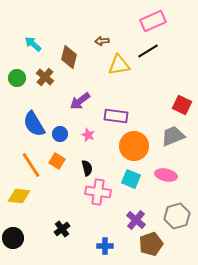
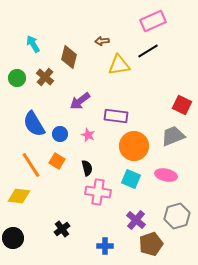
cyan arrow: rotated 18 degrees clockwise
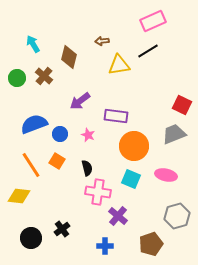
brown cross: moved 1 px left, 1 px up
blue semicircle: rotated 100 degrees clockwise
gray trapezoid: moved 1 px right, 2 px up
purple cross: moved 18 px left, 4 px up
black circle: moved 18 px right
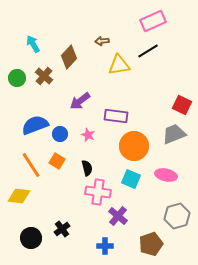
brown diamond: rotated 30 degrees clockwise
blue semicircle: moved 1 px right, 1 px down
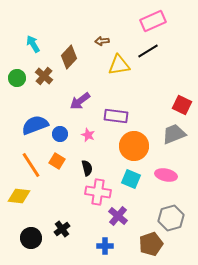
gray hexagon: moved 6 px left, 2 px down
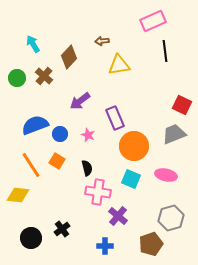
black line: moved 17 px right; rotated 65 degrees counterclockwise
purple rectangle: moved 1 px left, 2 px down; rotated 60 degrees clockwise
yellow diamond: moved 1 px left, 1 px up
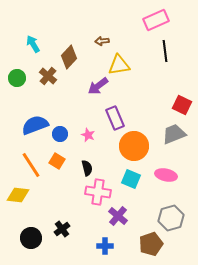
pink rectangle: moved 3 px right, 1 px up
brown cross: moved 4 px right
purple arrow: moved 18 px right, 15 px up
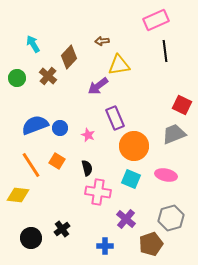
blue circle: moved 6 px up
purple cross: moved 8 px right, 3 px down
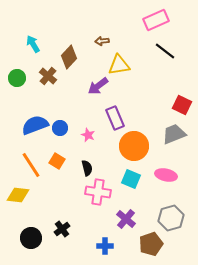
black line: rotated 45 degrees counterclockwise
